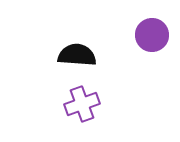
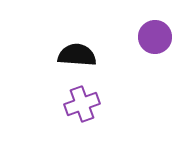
purple circle: moved 3 px right, 2 px down
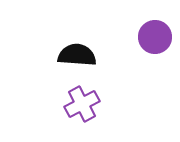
purple cross: rotated 8 degrees counterclockwise
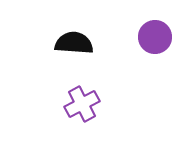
black semicircle: moved 3 px left, 12 px up
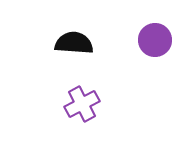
purple circle: moved 3 px down
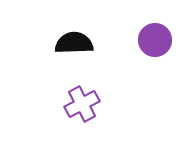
black semicircle: rotated 6 degrees counterclockwise
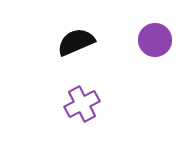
black semicircle: moved 2 px right, 1 px up; rotated 21 degrees counterclockwise
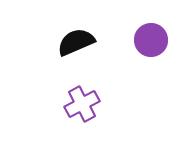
purple circle: moved 4 px left
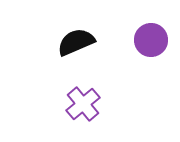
purple cross: moved 1 px right; rotated 12 degrees counterclockwise
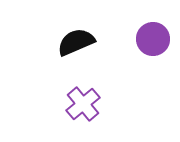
purple circle: moved 2 px right, 1 px up
